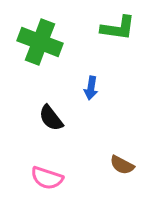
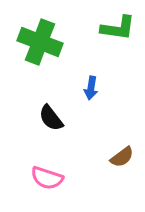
brown semicircle: moved 8 px up; rotated 65 degrees counterclockwise
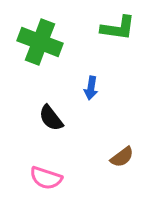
pink semicircle: moved 1 px left
